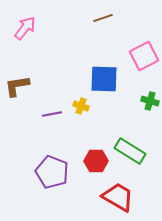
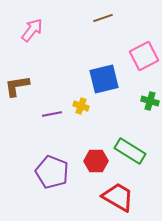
pink arrow: moved 7 px right, 2 px down
blue square: rotated 16 degrees counterclockwise
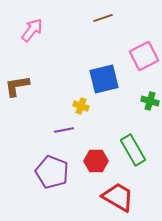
purple line: moved 12 px right, 16 px down
green rectangle: moved 3 px right, 1 px up; rotated 28 degrees clockwise
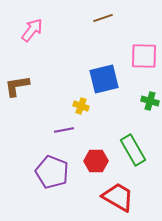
pink square: rotated 28 degrees clockwise
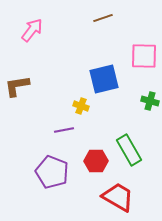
green rectangle: moved 4 px left
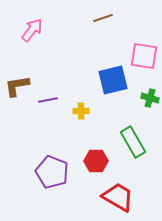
pink square: rotated 8 degrees clockwise
blue square: moved 9 px right, 1 px down
green cross: moved 3 px up
yellow cross: moved 5 px down; rotated 21 degrees counterclockwise
purple line: moved 16 px left, 30 px up
green rectangle: moved 4 px right, 8 px up
